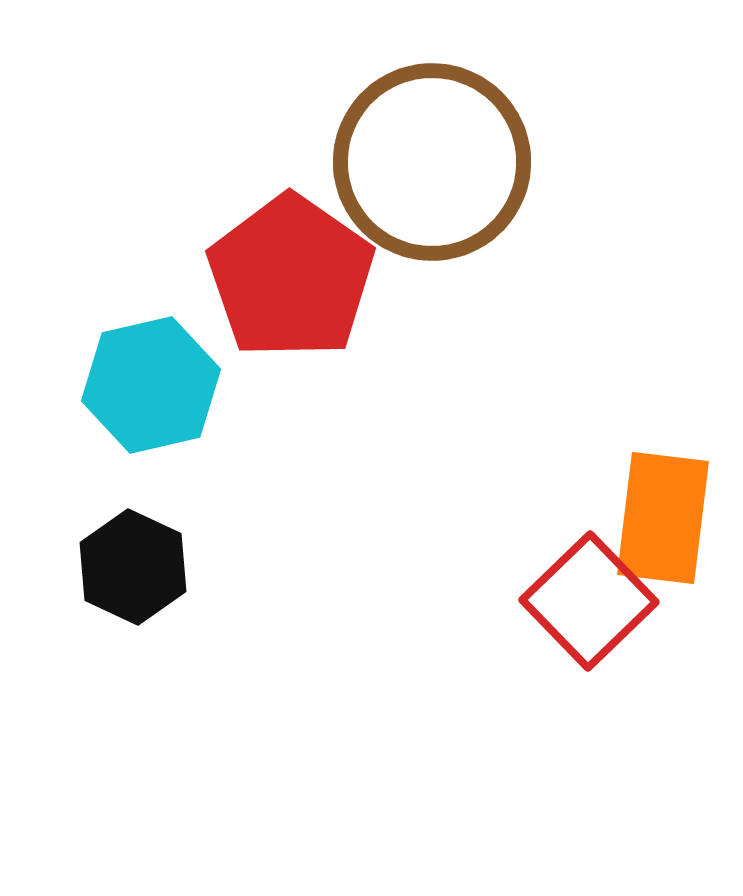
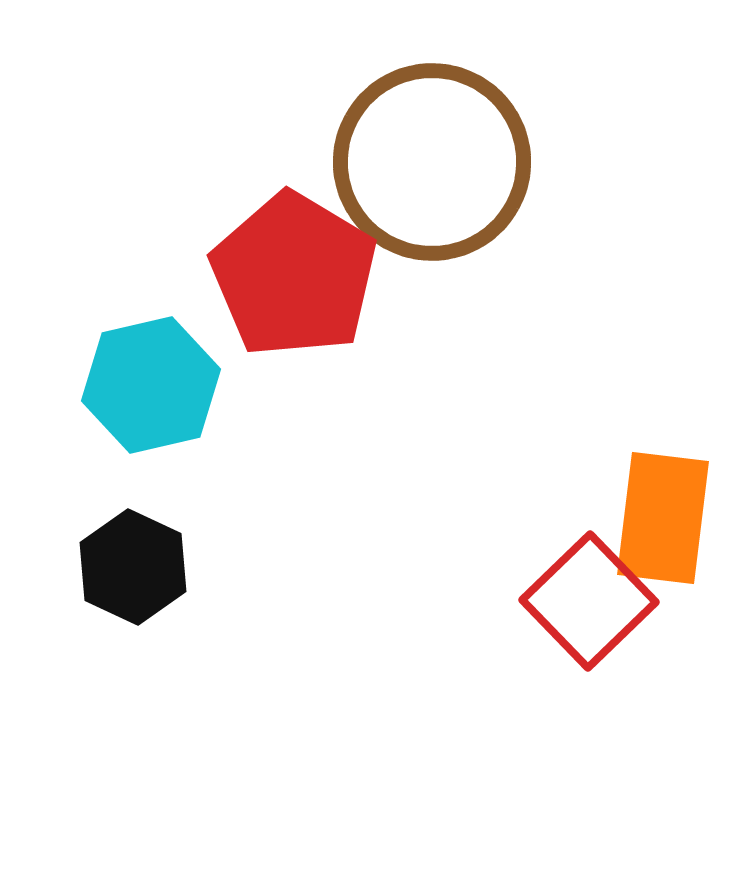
red pentagon: moved 3 px right, 2 px up; rotated 4 degrees counterclockwise
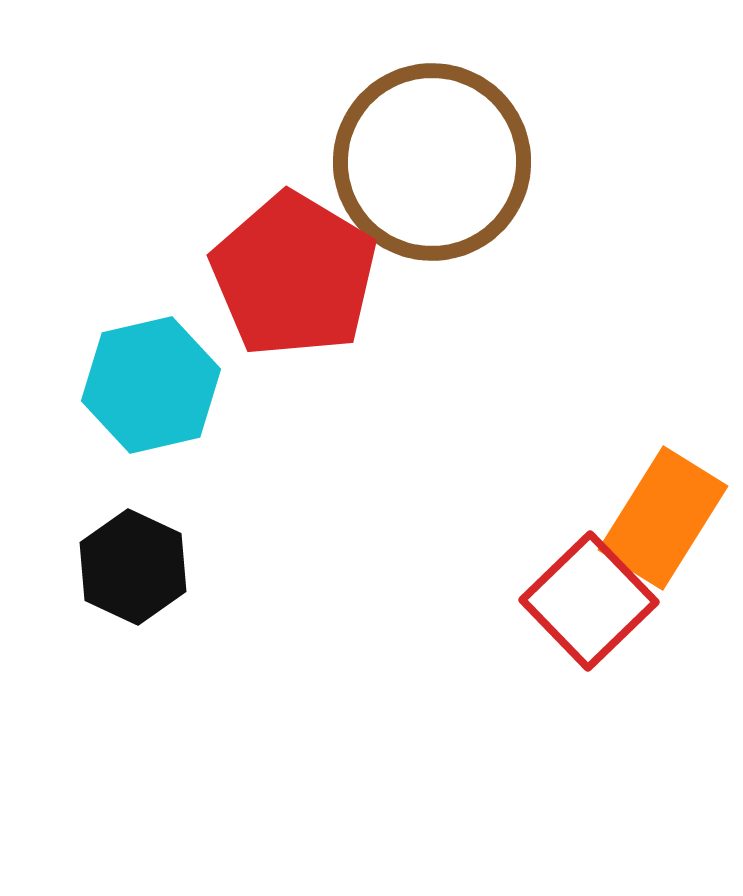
orange rectangle: rotated 25 degrees clockwise
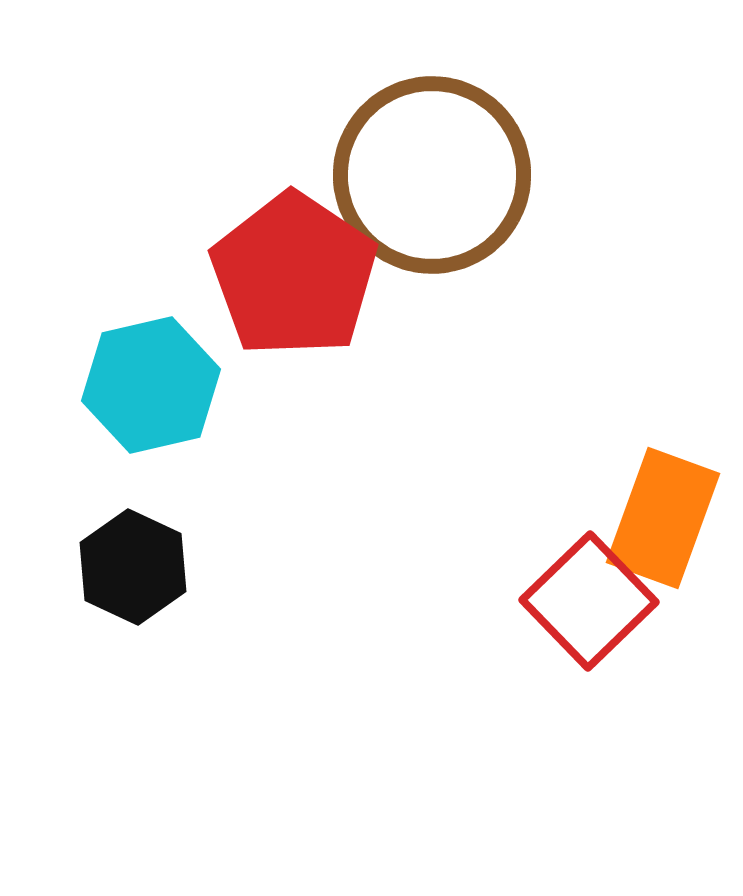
brown circle: moved 13 px down
red pentagon: rotated 3 degrees clockwise
orange rectangle: rotated 12 degrees counterclockwise
